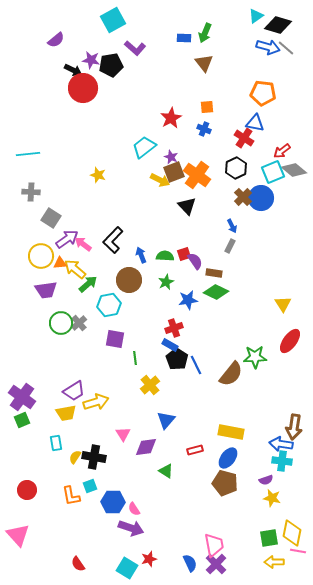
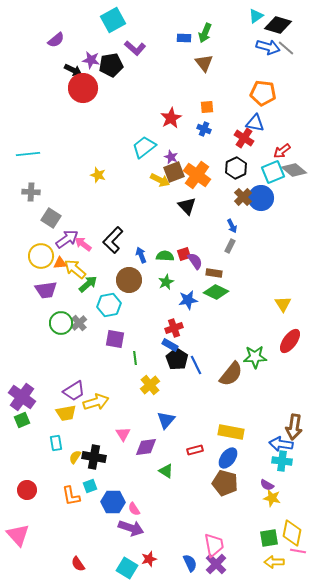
purple semicircle at (266, 480): moved 1 px right, 5 px down; rotated 48 degrees clockwise
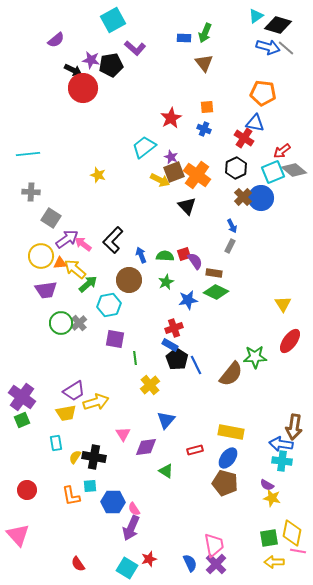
cyan square at (90, 486): rotated 16 degrees clockwise
purple arrow at (131, 528): rotated 95 degrees clockwise
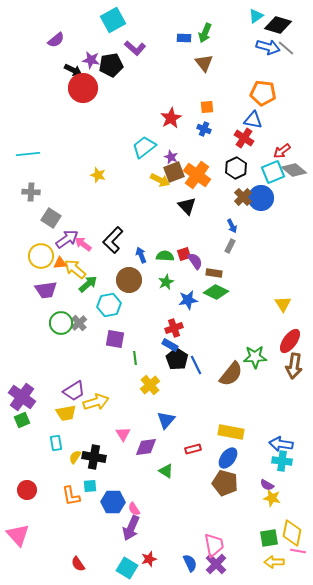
blue triangle at (255, 123): moved 2 px left, 3 px up
brown arrow at (294, 427): moved 61 px up
red rectangle at (195, 450): moved 2 px left, 1 px up
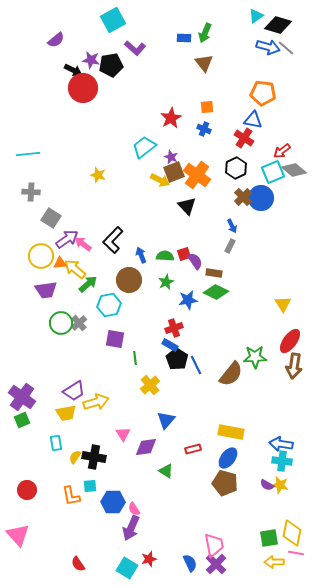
yellow star at (272, 498): moved 8 px right, 13 px up
pink line at (298, 551): moved 2 px left, 2 px down
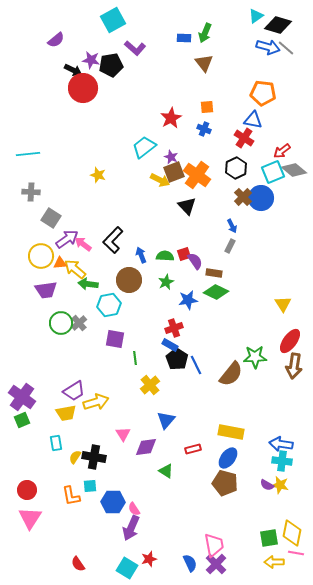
green arrow at (88, 284): rotated 132 degrees counterclockwise
pink triangle at (18, 535): moved 12 px right, 17 px up; rotated 15 degrees clockwise
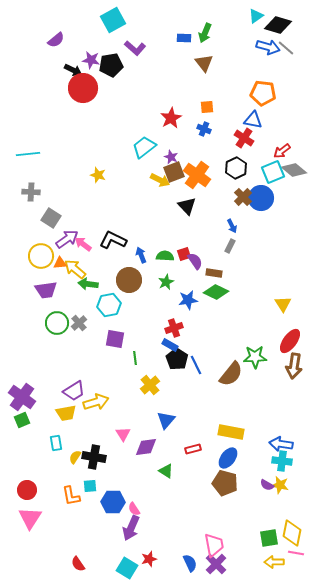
black L-shape at (113, 240): rotated 72 degrees clockwise
green circle at (61, 323): moved 4 px left
